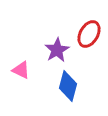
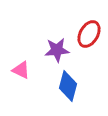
purple star: rotated 25 degrees clockwise
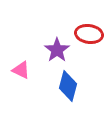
red ellipse: rotated 68 degrees clockwise
purple star: rotated 30 degrees counterclockwise
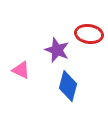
purple star: rotated 15 degrees counterclockwise
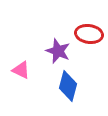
purple star: moved 1 px right, 1 px down
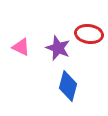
purple star: moved 3 px up
pink triangle: moved 23 px up
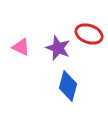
red ellipse: rotated 12 degrees clockwise
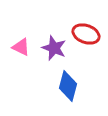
red ellipse: moved 3 px left
purple star: moved 4 px left
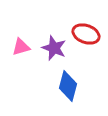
pink triangle: rotated 42 degrees counterclockwise
